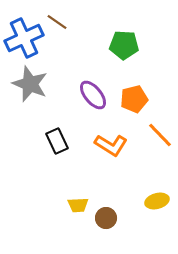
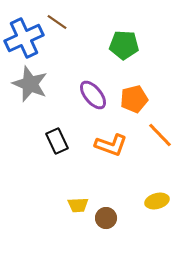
orange L-shape: rotated 12 degrees counterclockwise
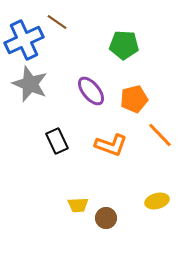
blue cross: moved 2 px down
purple ellipse: moved 2 px left, 4 px up
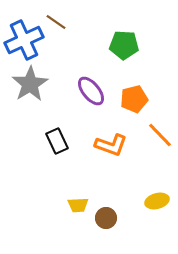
brown line: moved 1 px left
gray star: rotated 18 degrees clockwise
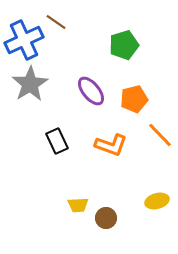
green pentagon: rotated 20 degrees counterclockwise
